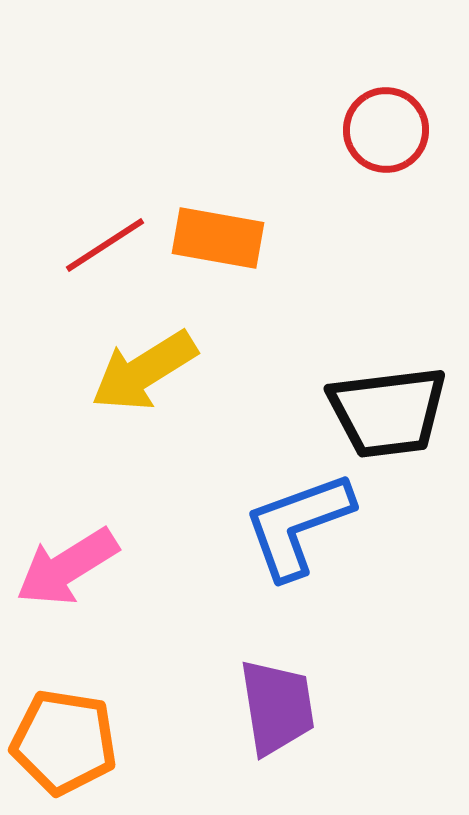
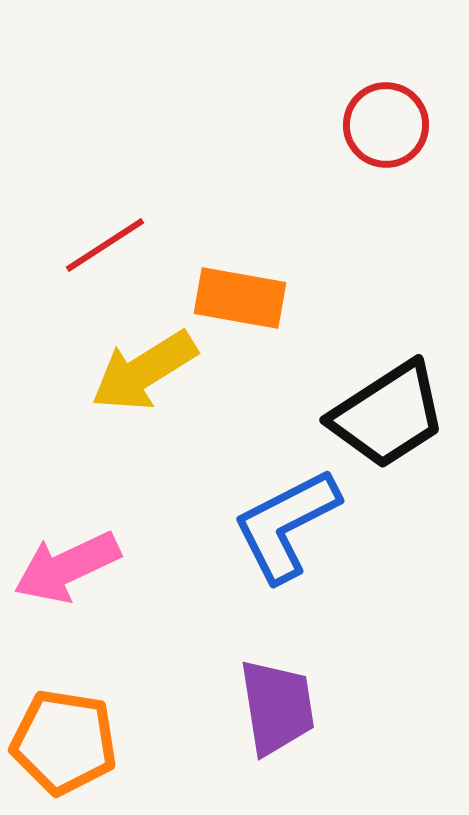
red circle: moved 5 px up
orange rectangle: moved 22 px right, 60 px down
black trapezoid: moved 3 px down; rotated 26 degrees counterclockwise
blue L-shape: moved 12 px left; rotated 7 degrees counterclockwise
pink arrow: rotated 7 degrees clockwise
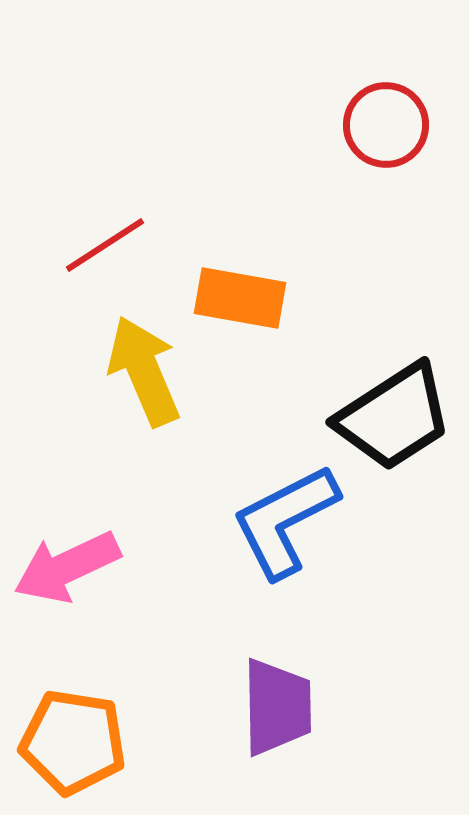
yellow arrow: rotated 99 degrees clockwise
black trapezoid: moved 6 px right, 2 px down
blue L-shape: moved 1 px left, 4 px up
purple trapezoid: rotated 8 degrees clockwise
orange pentagon: moved 9 px right
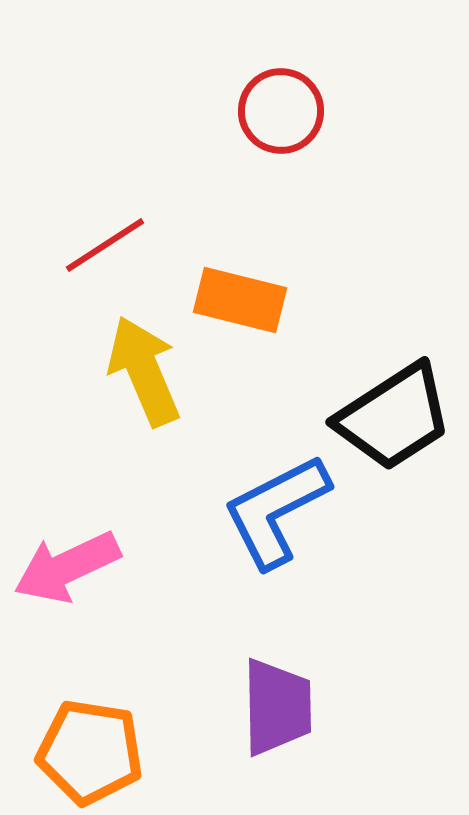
red circle: moved 105 px left, 14 px up
orange rectangle: moved 2 px down; rotated 4 degrees clockwise
blue L-shape: moved 9 px left, 10 px up
orange pentagon: moved 17 px right, 10 px down
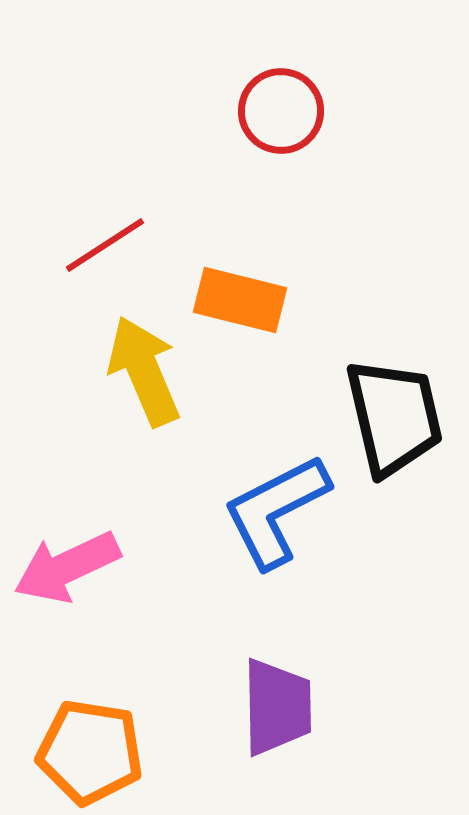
black trapezoid: rotated 70 degrees counterclockwise
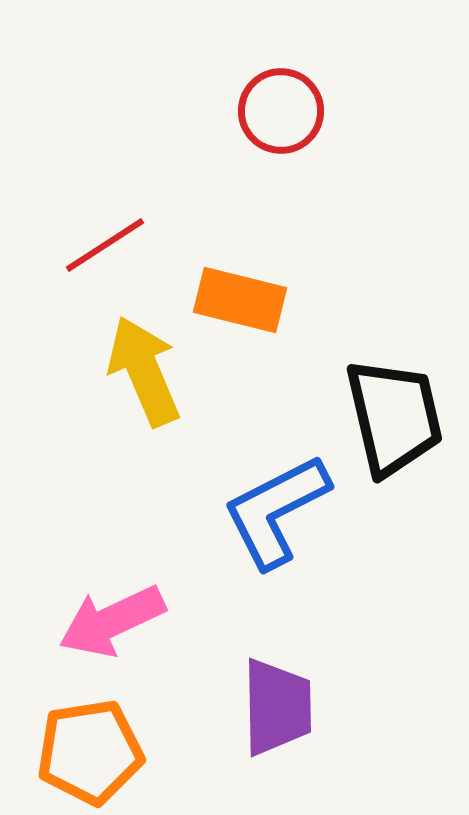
pink arrow: moved 45 px right, 54 px down
orange pentagon: rotated 18 degrees counterclockwise
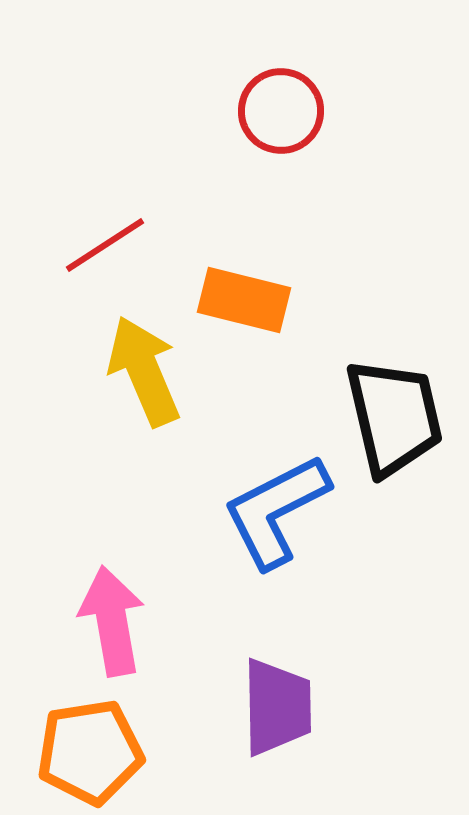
orange rectangle: moved 4 px right
pink arrow: rotated 105 degrees clockwise
